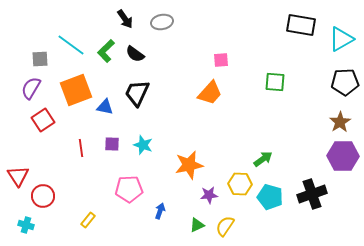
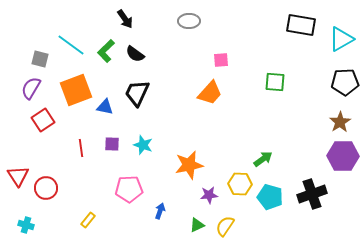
gray ellipse: moved 27 px right, 1 px up; rotated 10 degrees clockwise
gray square: rotated 18 degrees clockwise
red circle: moved 3 px right, 8 px up
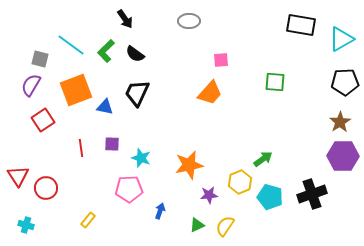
purple semicircle: moved 3 px up
cyan star: moved 2 px left, 13 px down
yellow hexagon: moved 2 px up; rotated 25 degrees counterclockwise
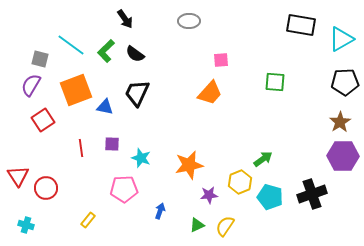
pink pentagon: moved 5 px left
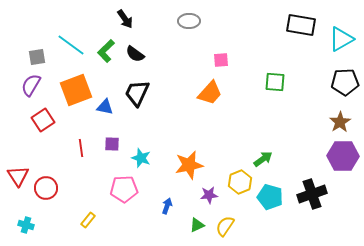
gray square: moved 3 px left, 2 px up; rotated 24 degrees counterclockwise
blue arrow: moved 7 px right, 5 px up
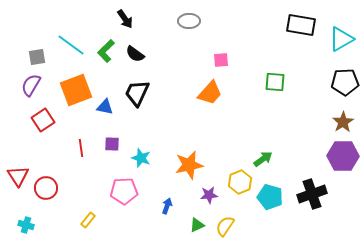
brown star: moved 3 px right
pink pentagon: moved 2 px down
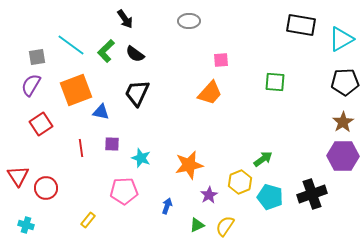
blue triangle: moved 4 px left, 5 px down
red square: moved 2 px left, 4 px down
purple star: rotated 24 degrees counterclockwise
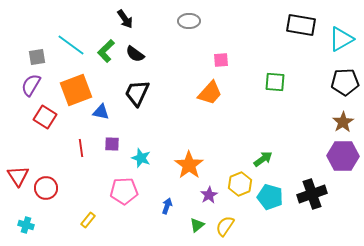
red square: moved 4 px right, 7 px up; rotated 25 degrees counterclockwise
orange star: rotated 24 degrees counterclockwise
yellow hexagon: moved 2 px down
green triangle: rotated 14 degrees counterclockwise
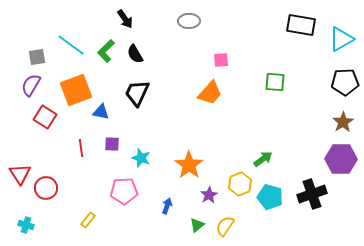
black semicircle: rotated 24 degrees clockwise
purple hexagon: moved 2 px left, 3 px down
red triangle: moved 2 px right, 2 px up
